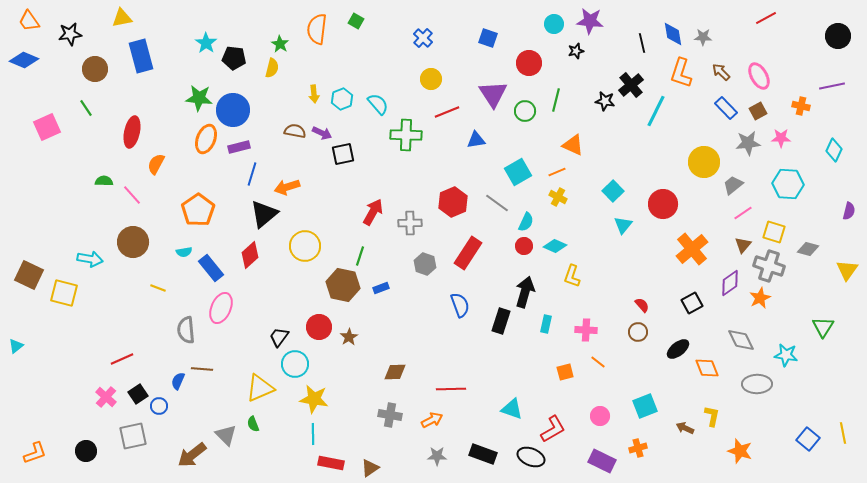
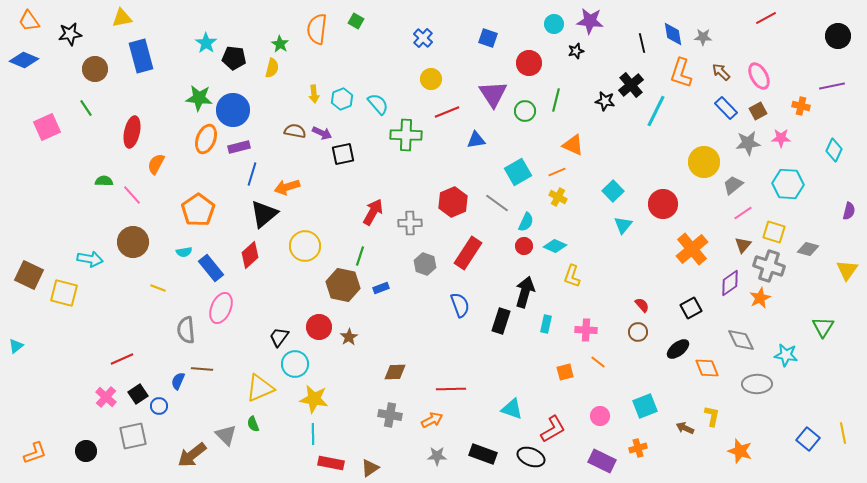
black square at (692, 303): moved 1 px left, 5 px down
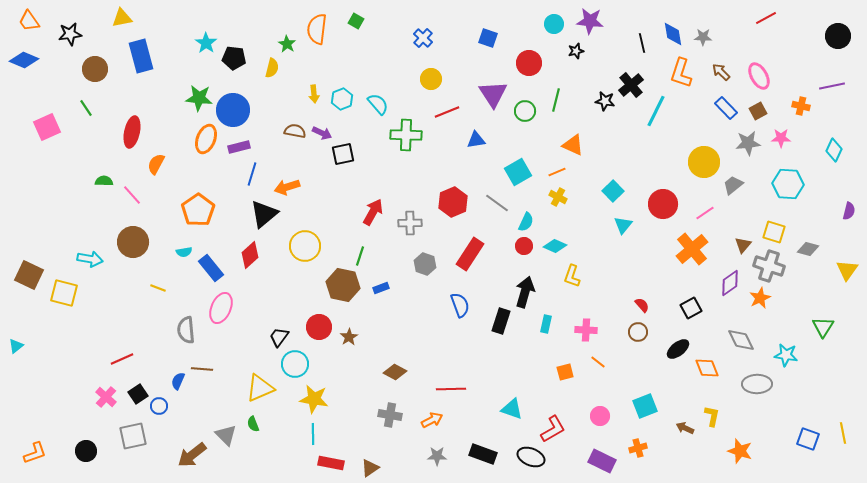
green star at (280, 44): moved 7 px right
pink line at (743, 213): moved 38 px left
red rectangle at (468, 253): moved 2 px right, 1 px down
brown diamond at (395, 372): rotated 30 degrees clockwise
blue square at (808, 439): rotated 20 degrees counterclockwise
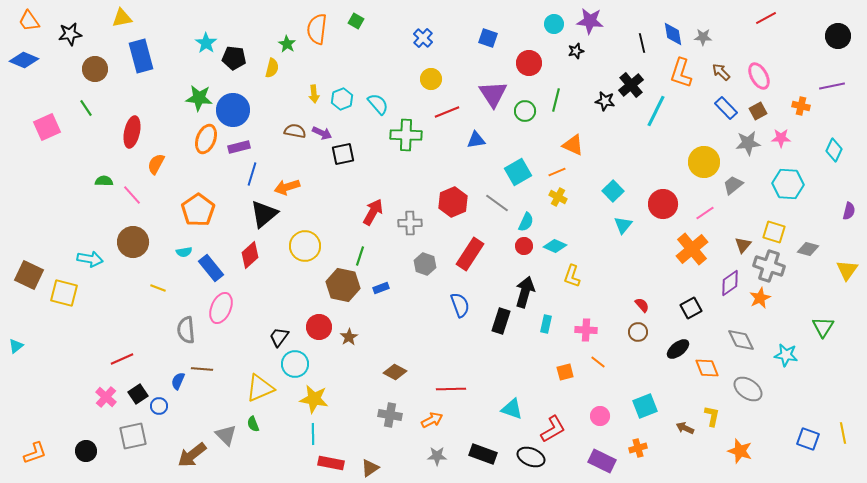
gray ellipse at (757, 384): moved 9 px left, 5 px down; rotated 36 degrees clockwise
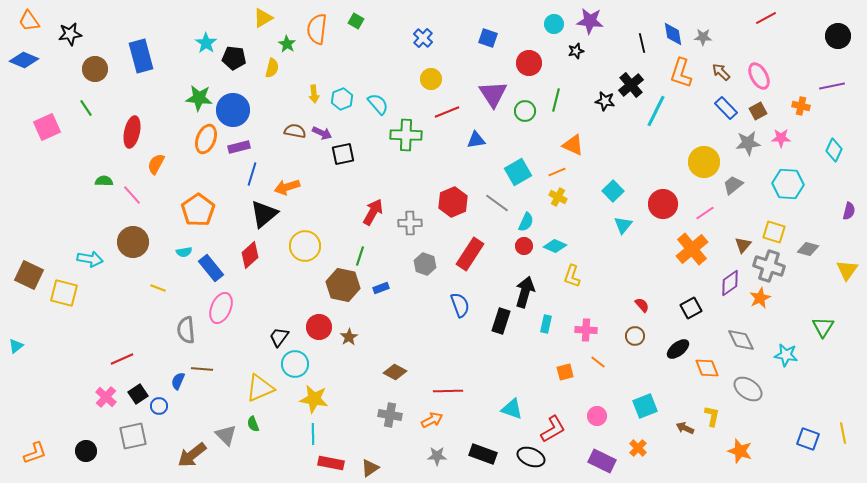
yellow triangle at (122, 18): moved 141 px right; rotated 20 degrees counterclockwise
brown circle at (638, 332): moved 3 px left, 4 px down
red line at (451, 389): moved 3 px left, 2 px down
pink circle at (600, 416): moved 3 px left
orange cross at (638, 448): rotated 30 degrees counterclockwise
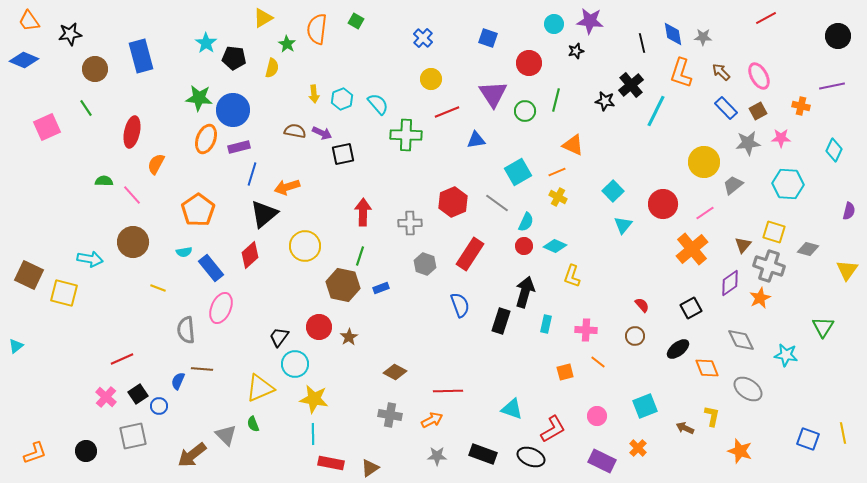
red arrow at (373, 212): moved 10 px left; rotated 28 degrees counterclockwise
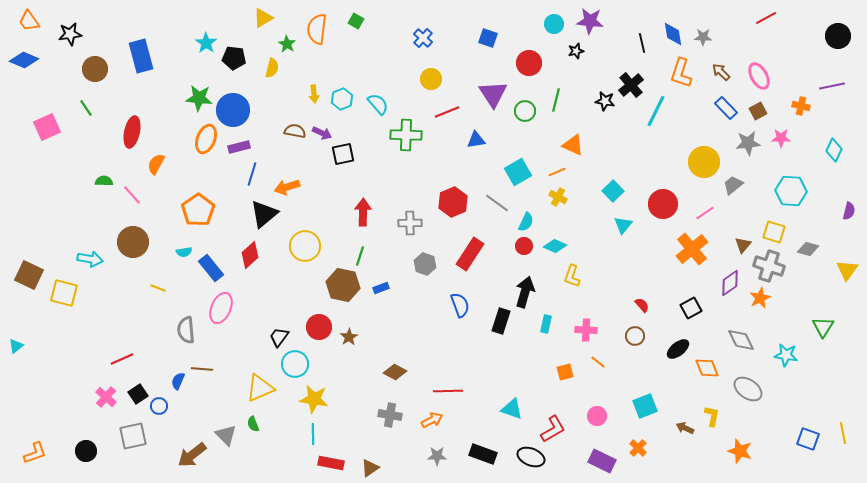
cyan hexagon at (788, 184): moved 3 px right, 7 px down
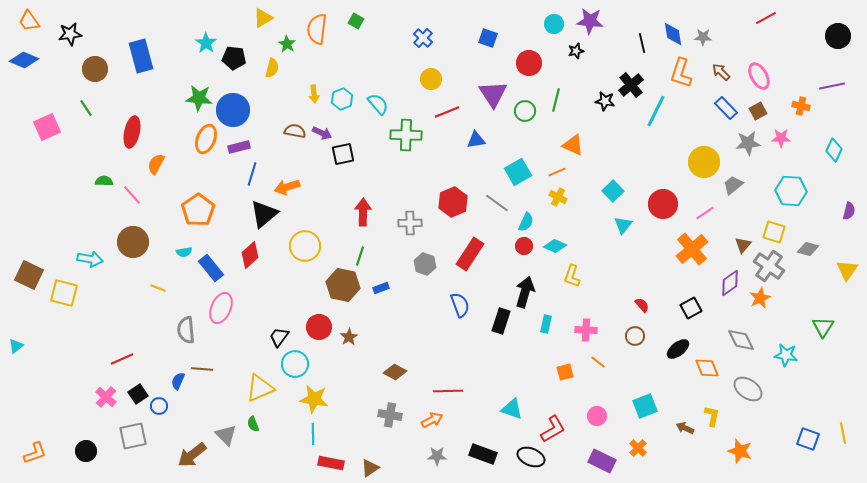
gray cross at (769, 266): rotated 16 degrees clockwise
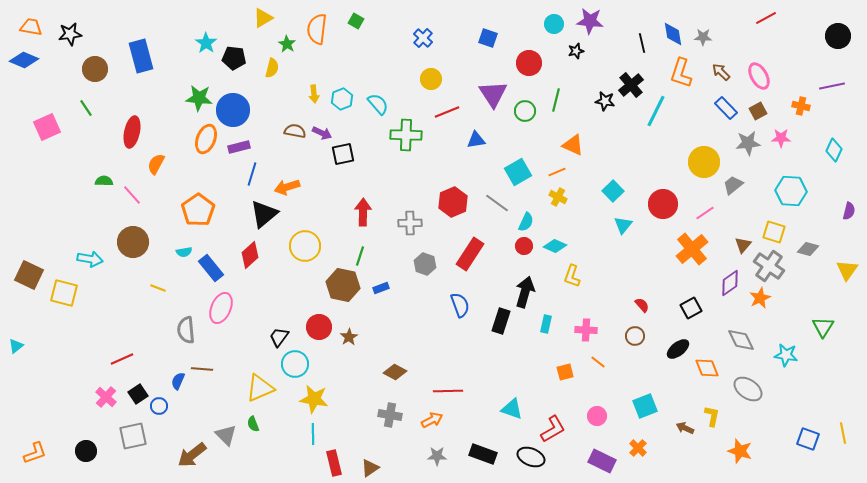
orange trapezoid at (29, 21): moved 2 px right, 6 px down; rotated 135 degrees clockwise
red rectangle at (331, 463): moved 3 px right; rotated 65 degrees clockwise
